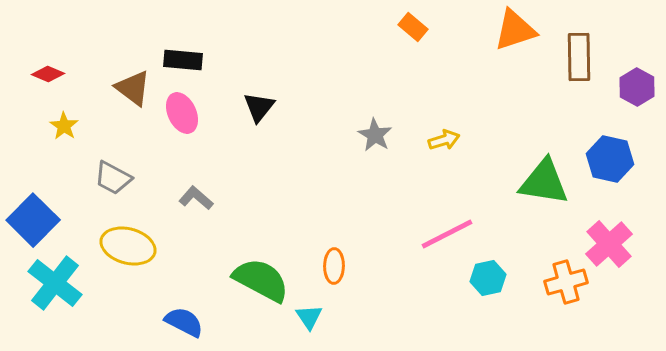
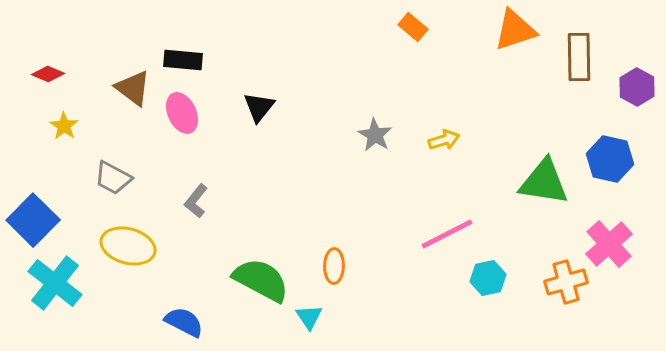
gray L-shape: moved 3 px down; rotated 92 degrees counterclockwise
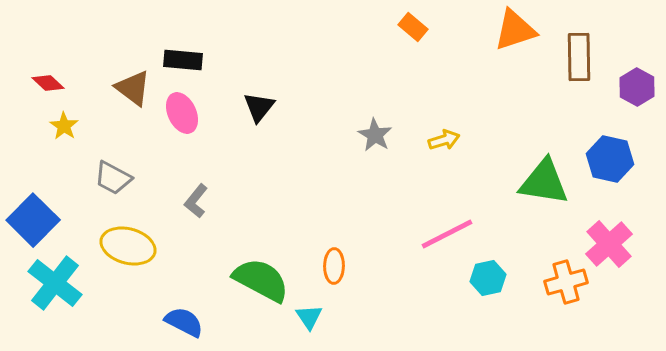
red diamond: moved 9 px down; rotated 20 degrees clockwise
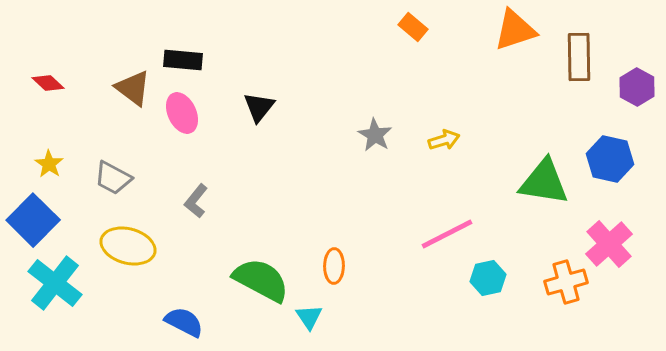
yellow star: moved 15 px left, 38 px down
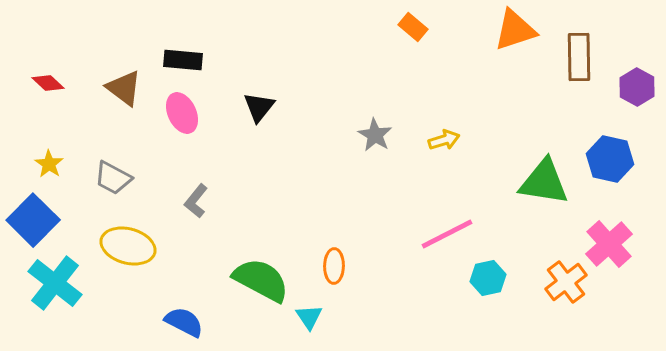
brown triangle: moved 9 px left
orange cross: rotated 21 degrees counterclockwise
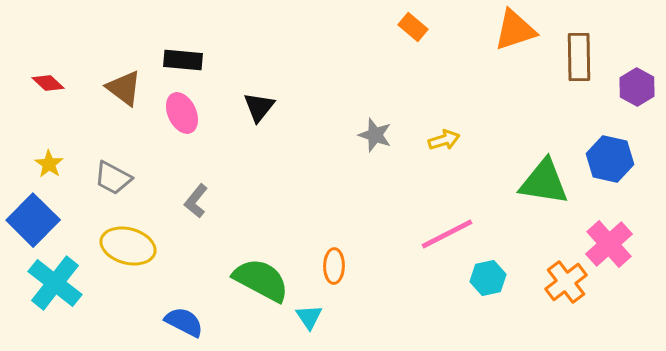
gray star: rotated 12 degrees counterclockwise
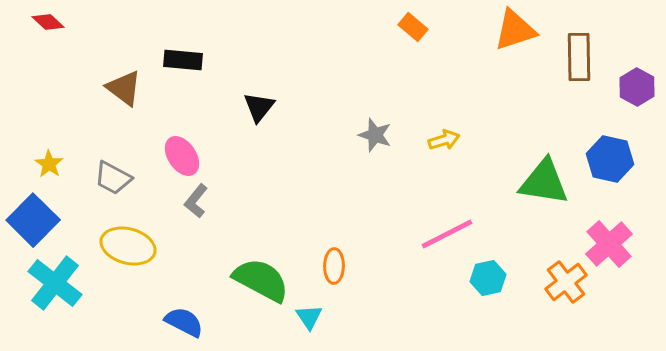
red diamond: moved 61 px up
pink ellipse: moved 43 px down; rotated 9 degrees counterclockwise
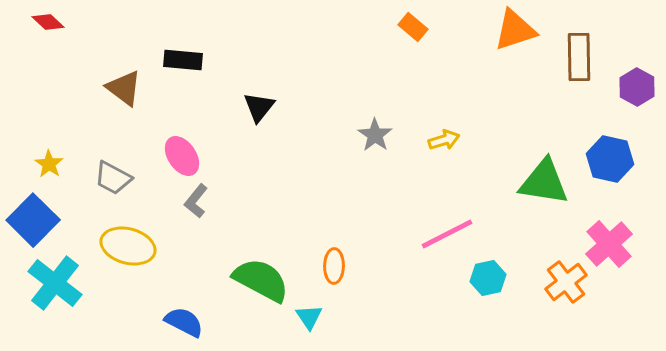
gray star: rotated 16 degrees clockwise
